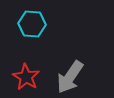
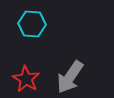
red star: moved 2 px down
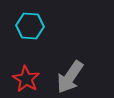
cyan hexagon: moved 2 px left, 2 px down
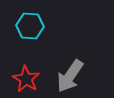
gray arrow: moved 1 px up
